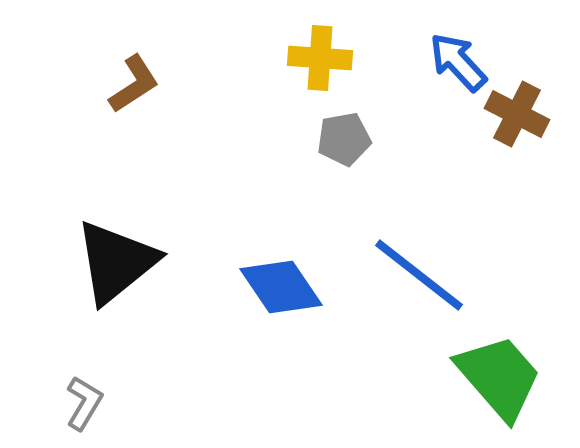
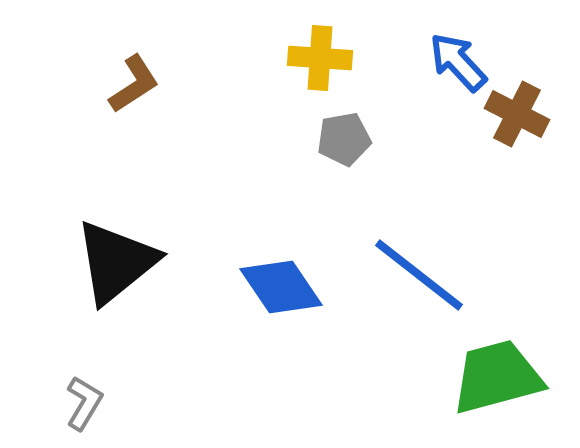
green trapezoid: moved 2 px left; rotated 64 degrees counterclockwise
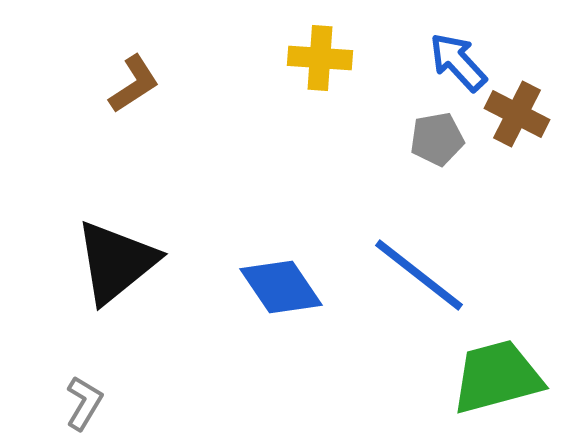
gray pentagon: moved 93 px right
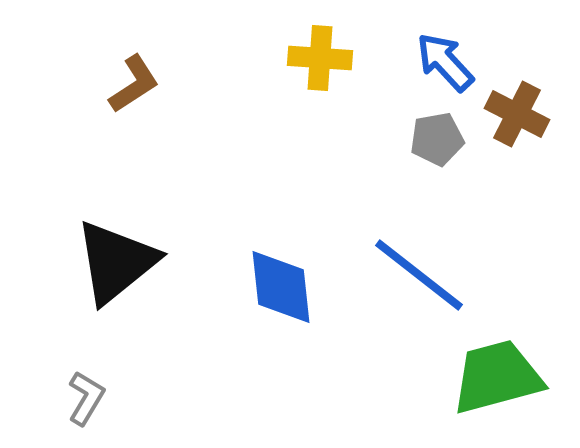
blue arrow: moved 13 px left
blue diamond: rotated 28 degrees clockwise
gray L-shape: moved 2 px right, 5 px up
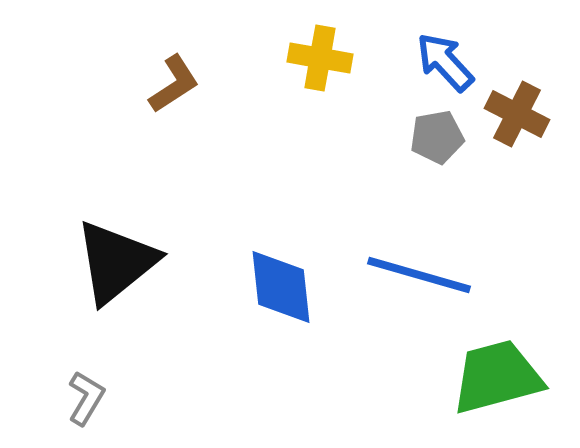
yellow cross: rotated 6 degrees clockwise
brown L-shape: moved 40 px right
gray pentagon: moved 2 px up
blue line: rotated 22 degrees counterclockwise
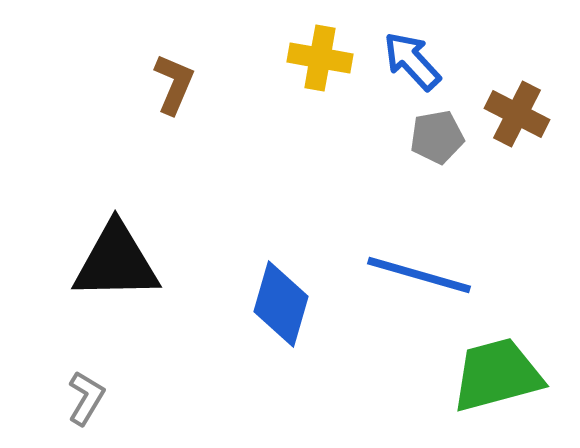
blue arrow: moved 33 px left, 1 px up
brown L-shape: rotated 34 degrees counterclockwise
black triangle: rotated 38 degrees clockwise
blue diamond: moved 17 px down; rotated 22 degrees clockwise
green trapezoid: moved 2 px up
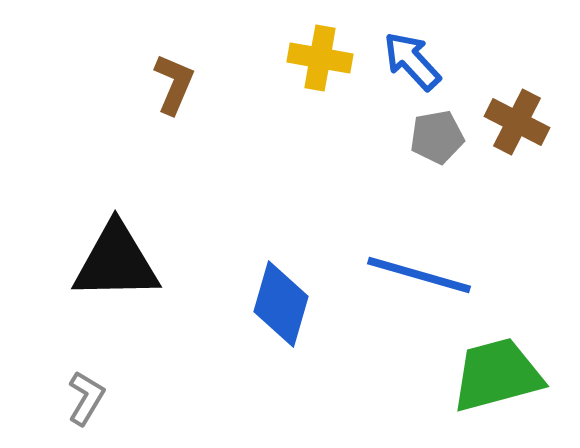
brown cross: moved 8 px down
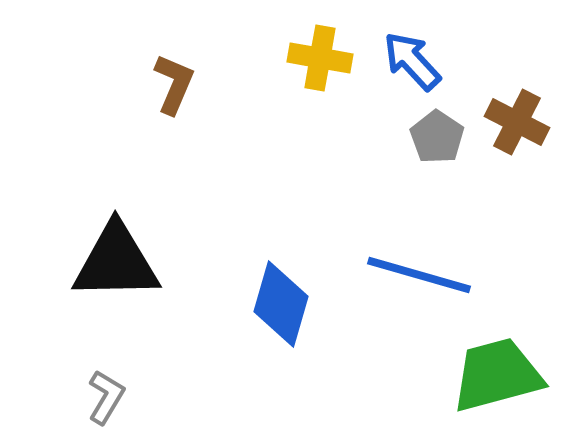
gray pentagon: rotated 28 degrees counterclockwise
gray L-shape: moved 20 px right, 1 px up
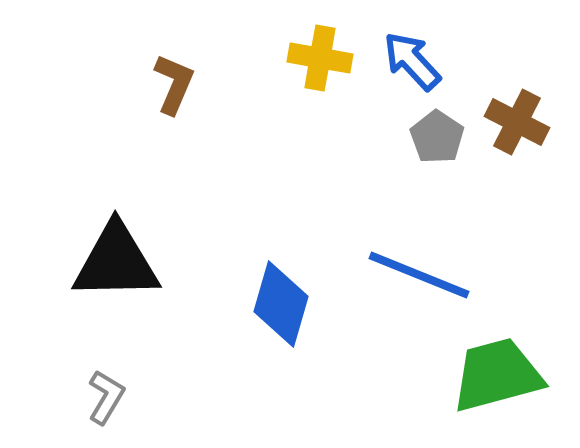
blue line: rotated 6 degrees clockwise
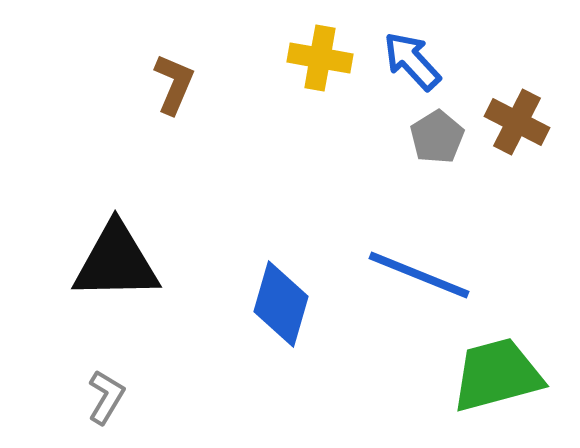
gray pentagon: rotated 6 degrees clockwise
